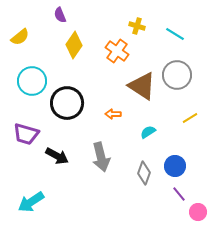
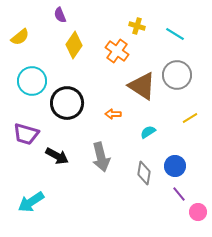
gray diamond: rotated 10 degrees counterclockwise
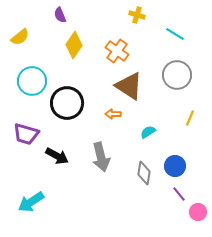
yellow cross: moved 11 px up
brown triangle: moved 13 px left
yellow line: rotated 35 degrees counterclockwise
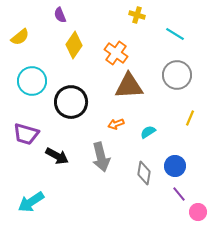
orange cross: moved 1 px left, 2 px down
brown triangle: rotated 36 degrees counterclockwise
black circle: moved 4 px right, 1 px up
orange arrow: moved 3 px right, 10 px down; rotated 21 degrees counterclockwise
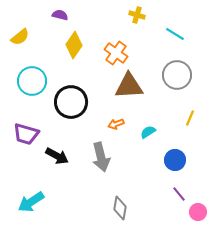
purple semicircle: rotated 126 degrees clockwise
blue circle: moved 6 px up
gray diamond: moved 24 px left, 35 px down
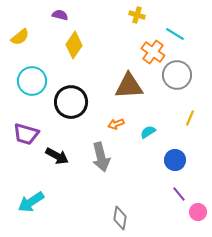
orange cross: moved 37 px right, 1 px up
gray diamond: moved 10 px down
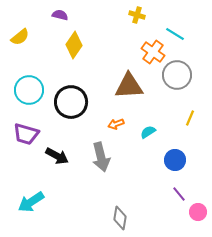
cyan circle: moved 3 px left, 9 px down
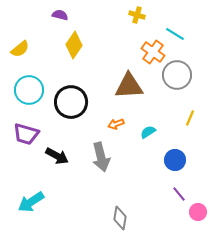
yellow semicircle: moved 12 px down
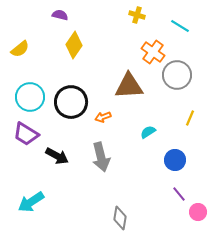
cyan line: moved 5 px right, 8 px up
cyan circle: moved 1 px right, 7 px down
orange arrow: moved 13 px left, 7 px up
purple trapezoid: rotated 16 degrees clockwise
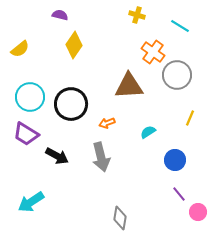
black circle: moved 2 px down
orange arrow: moved 4 px right, 6 px down
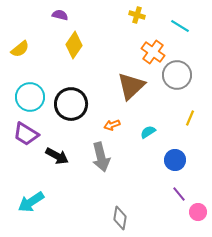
brown triangle: moved 2 px right; rotated 40 degrees counterclockwise
orange arrow: moved 5 px right, 2 px down
